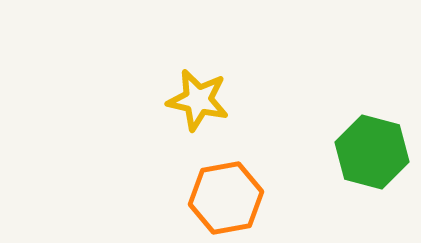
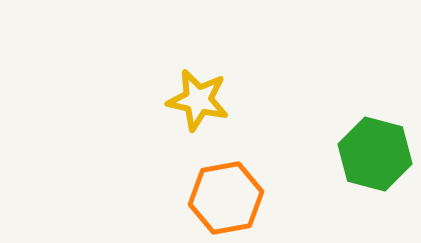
green hexagon: moved 3 px right, 2 px down
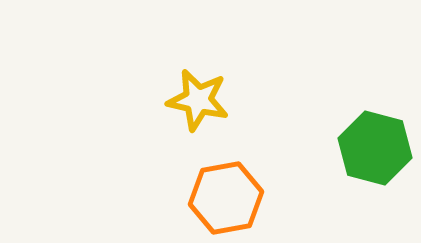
green hexagon: moved 6 px up
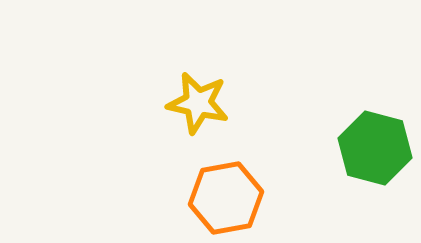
yellow star: moved 3 px down
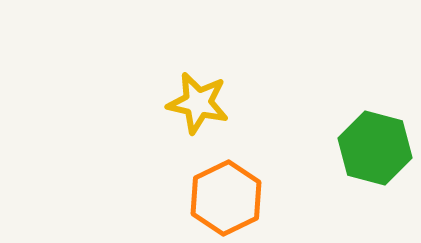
orange hexagon: rotated 16 degrees counterclockwise
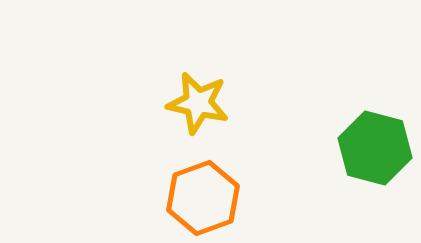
orange hexagon: moved 23 px left; rotated 6 degrees clockwise
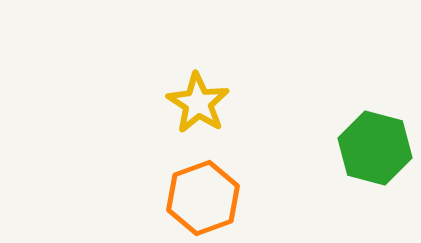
yellow star: rotated 20 degrees clockwise
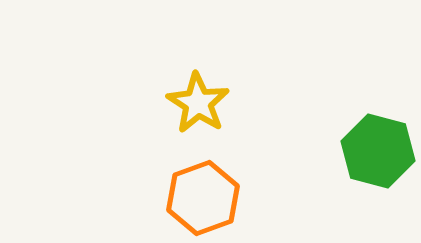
green hexagon: moved 3 px right, 3 px down
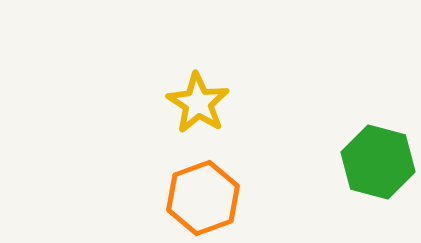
green hexagon: moved 11 px down
